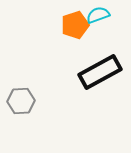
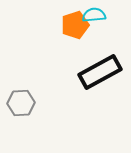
cyan semicircle: moved 4 px left; rotated 15 degrees clockwise
gray hexagon: moved 2 px down
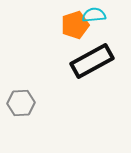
black rectangle: moved 8 px left, 11 px up
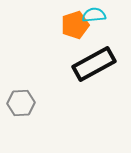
black rectangle: moved 2 px right, 3 px down
